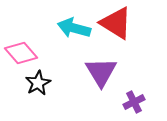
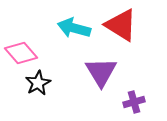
red triangle: moved 5 px right, 2 px down
purple cross: rotated 10 degrees clockwise
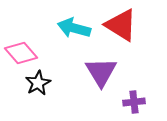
purple cross: rotated 10 degrees clockwise
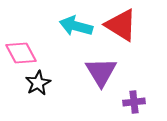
cyan arrow: moved 2 px right, 2 px up
pink diamond: rotated 12 degrees clockwise
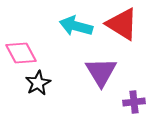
red triangle: moved 1 px right, 1 px up
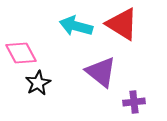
purple triangle: rotated 20 degrees counterclockwise
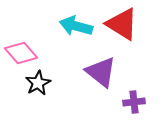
pink diamond: rotated 12 degrees counterclockwise
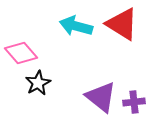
purple triangle: moved 25 px down
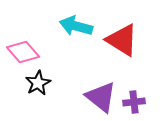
red triangle: moved 16 px down
pink diamond: moved 2 px right, 1 px up
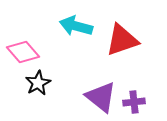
red triangle: rotated 51 degrees counterclockwise
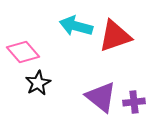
red triangle: moved 7 px left, 4 px up
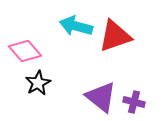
pink diamond: moved 2 px right, 1 px up
purple cross: rotated 20 degrees clockwise
